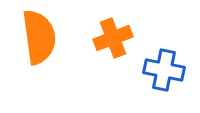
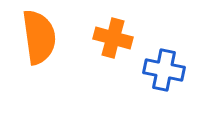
orange cross: rotated 36 degrees clockwise
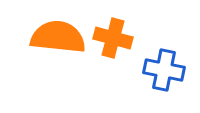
orange semicircle: moved 19 px right; rotated 76 degrees counterclockwise
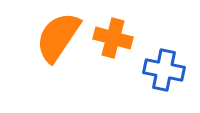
orange semicircle: rotated 62 degrees counterclockwise
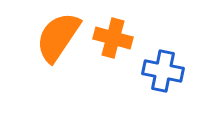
blue cross: moved 1 px left, 1 px down
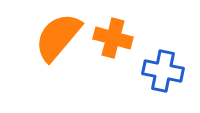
orange semicircle: rotated 6 degrees clockwise
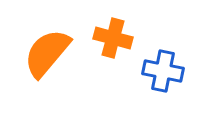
orange semicircle: moved 11 px left, 16 px down
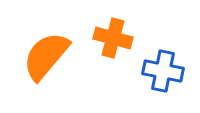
orange semicircle: moved 1 px left, 3 px down
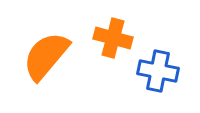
blue cross: moved 5 px left
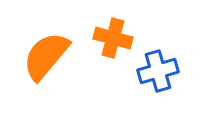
blue cross: rotated 27 degrees counterclockwise
